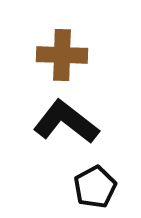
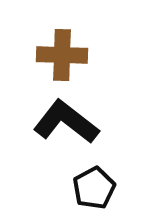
black pentagon: moved 1 px left, 1 px down
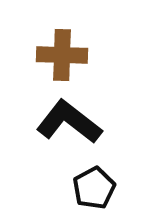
black L-shape: moved 3 px right
